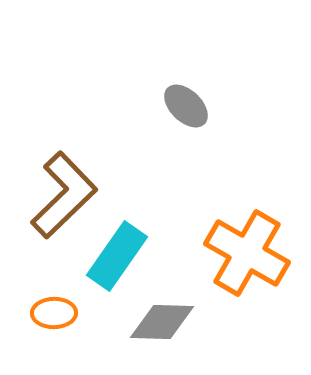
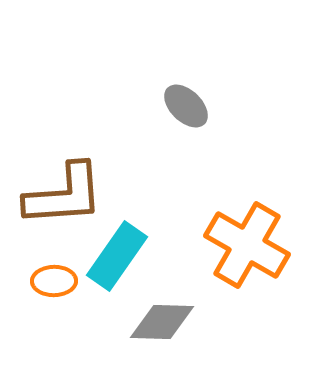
brown L-shape: rotated 40 degrees clockwise
orange cross: moved 8 px up
orange ellipse: moved 32 px up
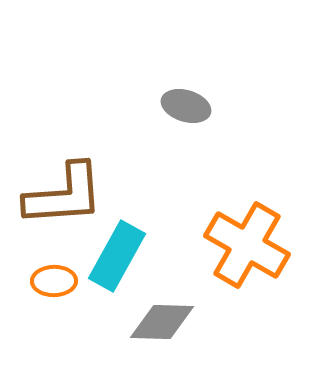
gray ellipse: rotated 27 degrees counterclockwise
cyan rectangle: rotated 6 degrees counterclockwise
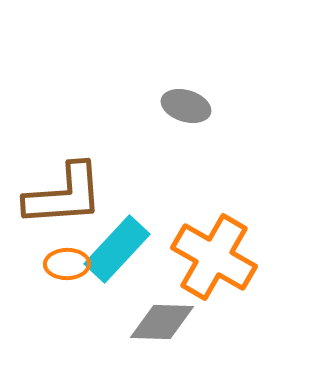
orange cross: moved 33 px left, 12 px down
cyan rectangle: moved 7 px up; rotated 14 degrees clockwise
orange ellipse: moved 13 px right, 17 px up
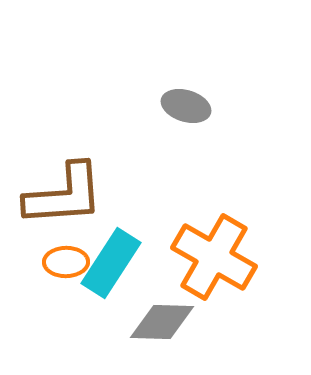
cyan rectangle: moved 6 px left, 14 px down; rotated 10 degrees counterclockwise
orange ellipse: moved 1 px left, 2 px up
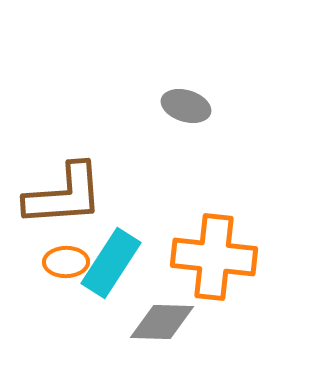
orange cross: rotated 24 degrees counterclockwise
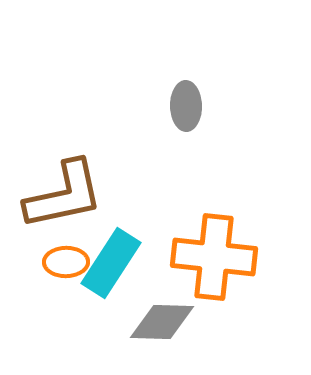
gray ellipse: rotated 72 degrees clockwise
brown L-shape: rotated 8 degrees counterclockwise
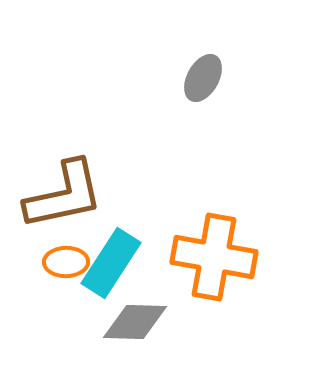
gray ellipse: moved 17 px right, 28 px up; rotated 30 degrees clockwise
orange cross: rotated 4 degrees clockwise
gray diamond: moved 27 px left
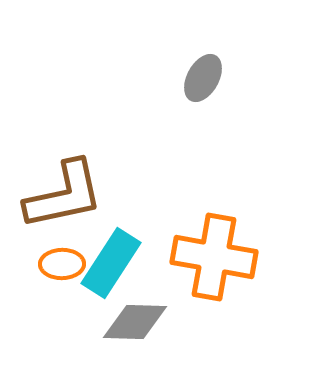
orange ellipse: moved 4 px left, 2 px down
